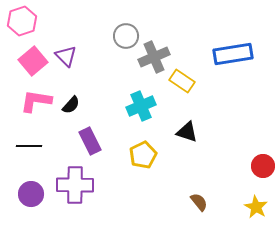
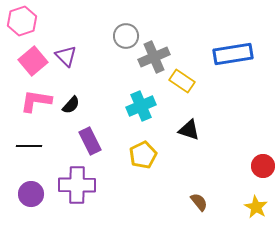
black triangle: moved 2 px right, 2 px up
purple cross: moved 2 px right
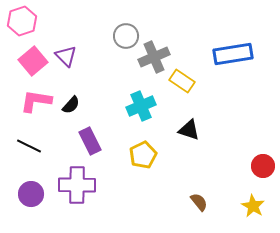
black line: rotated 25 degrees clockwise
yellow star: moved 3 px left, 1 px up
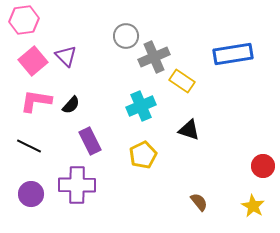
pink hexagon: moved 2 px right, 1 px up; rotated 12 degrees clockwise
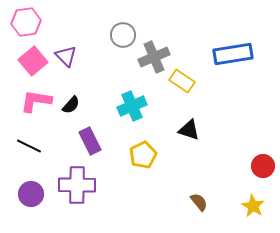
pink hexagon: moved 2 px right, 2 px down
gray circle: moved 3 px left, 1 px up
cyan cross: moved 9 px left
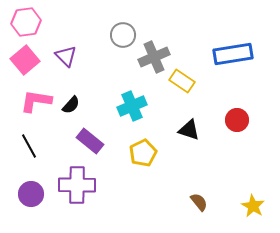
pink square: moved 8 px left, 1 px up
purple rectangle: rotated 24 degrees counterclockwise
black line: rotated 35 degrees clockwise
yellow pentagon: moved 2 px up
red circle: moved 26 px left, 46 px up
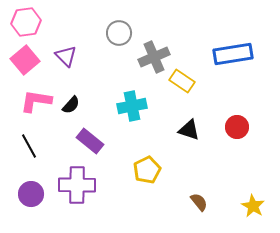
gray circle: moved 4 px left, 2 px up
cyan cross: rotated 12 degrees clockwise
red circle: moved 7 px down
yellow pentagon: moved 4 px right, 17 px down
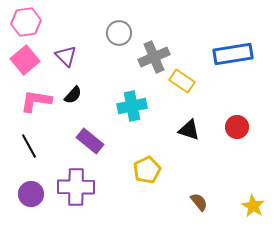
black semicircle: moved 2 px right, 10 px up
purple cross: moved 1 px left, 2 px down
